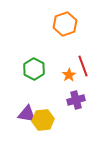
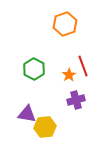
yellow hexagon: moved 2 px right, 7 px down
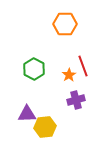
orange hexagon: rotated 20 degrees clockwise
purple triangle: rotated 12 degrees counterclockwise
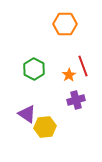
purple triangle: rotated 36 degrees clockwise
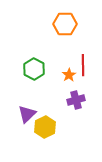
red line: moved 1 px up; rotated 20 degrees clockwise
purple triangle: rotated 42 degrees clockwise
yellow hexagon: rotated 20 degrees counterclockwise
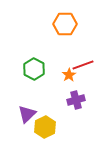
red line: rotated 70 degrees clockwise
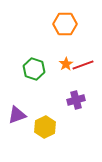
green hexagon: rotated 10 degrees counterclockwise
orange star: moved 3 px left, 11 px up
purple triangle: moved 10 px left, 1 px down; rotated 24 degrees clockwise
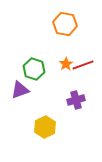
orange hexagon: rotated 10 degrees clockwise
purple triangle: moved 3 px right, 25 px up
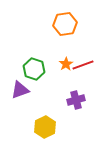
orange hexagon: rotated 20 degrees counterclockwise
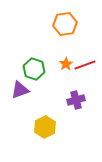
red line: moved 2 px right
